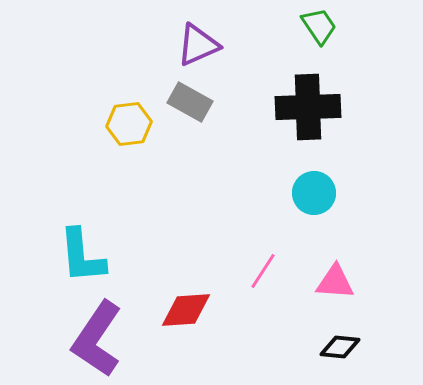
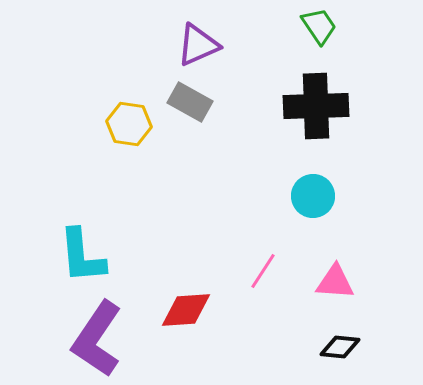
black cross: moved 8 px right, 1 px up
yellow hexagon: rotated 15 degrees clockwise
cyan circle: moved 1 px left, 3 px down
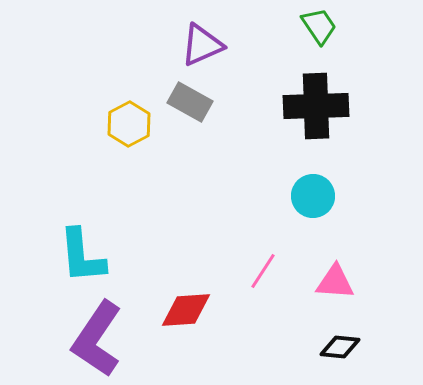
purple triangle: moved 4 px right
yellow hexagon: rotated 24 degrees clockwise
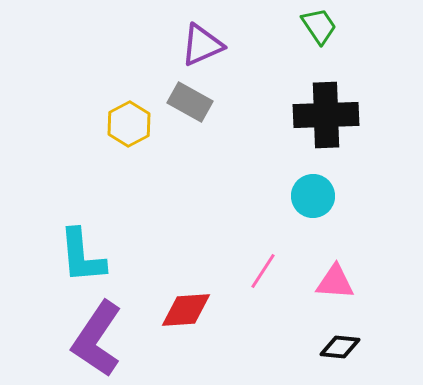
black cross: moved 10 px right, 9 px down
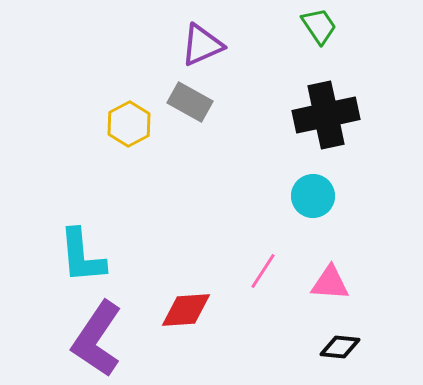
black cross: rotated 10 degrees counterclockwise
pink triangle: moved 5 px left, 1 px down
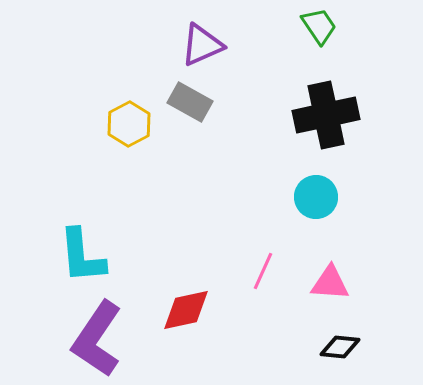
cyan circle: moved 3 px right, 1 px down
pink line: rotated 9 degrees counterclockwise
red diamond: rotated 8 degrees counterclockwise
